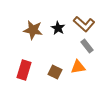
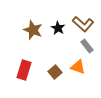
brown L-shape: moved 1 px left
brown star: rotated 12 degrees clockwise
orange triangle: rotated 28 degrees clockwise
brown square: rotated 24 degrees clockwise
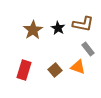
brown L-shape: rotated 30 degrees counterclockwise
brown star: rotated 18 degrees clockwise
gray rectangle: moved 1 px right, 3 px down
brown square: moved 2 px up
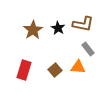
orange triangle: rotated 14 degrees counterclockwise
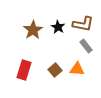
black star: moved 1 px up
gray rectangle: moved 2 px left, 3 px up
orange triangle: moved 1 px left, 2 px down
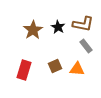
brown square: moved 4 px up; rotated 16 degrees clockwise
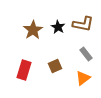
gray rectangle: moved 8 px down
orange triangle: moved 6 px right, 9 px down; rotated 42 degrees counterclockwise
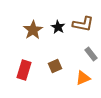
gray rectangle: moved 5 px right
orange triangle: rotated 14 degrees clockwise
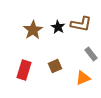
brown L-shape: moved 2 px left
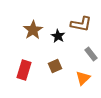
black star: moved 9 px down
orange triangle: rotated 21 degrees counterclockwise
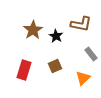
black star: moved 2 px left
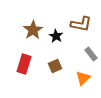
red rectangle: moved 6 px up
